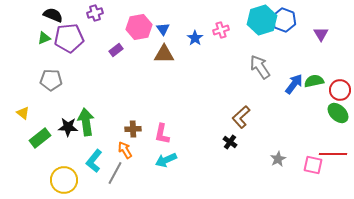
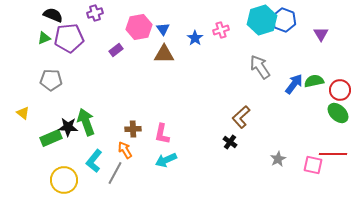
green arrow: rotated 12 degrees counterclockwise
green rectangle: moved 11 px right; rotated 15 degrees clockwise
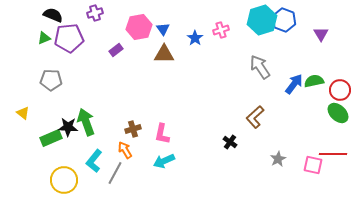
brown L-shape: moved 14 px right
brown cross: rotated 14 degrees counterclockwise
cyan arrow: moved 2 px left, 1 px down
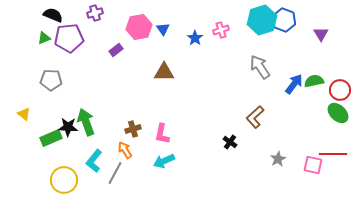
brown triangle: moved 18 px down
yellow triangle: moved 1 px right, 1 px down
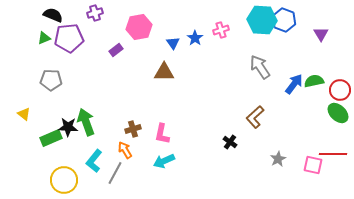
cyan hexagon: rotated 20 degrees clockwise
blue triangle: moved 10 px right, 14 px down
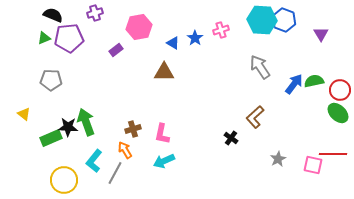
blue triangle: rotated 24 degrees counterclockwise
black cross: moved 1 px right, 4 px up
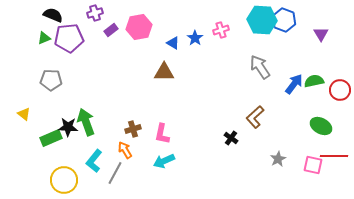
purple rectangle: moved 5 px left, 20 px up
green ellipse: moved 17 px left, 13 px down; rotated 15 degrees counterclockwise
red line: moved 1 px right, 2 px down
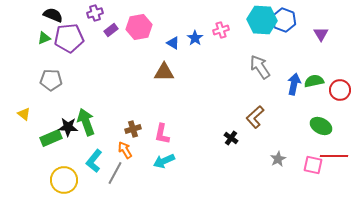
blue arrow: rotated 25 degrees counterclockwise
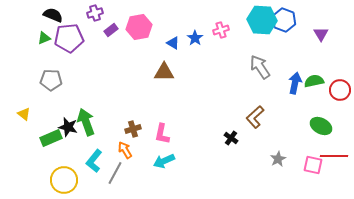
blue arrow: moved 1 px right, 1 px up
black star: rotated 12 degrees clockwise
